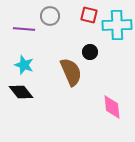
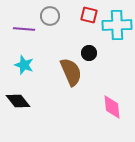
black circle: moved 1 px left, 1 px down
black diamond: moved 3 px left, 9 px down
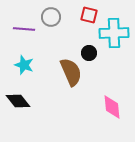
gray circle: moved 1 px right, 1 px down
cyan cross: moved 3 px left, 8 px down
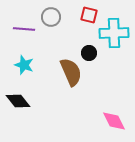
pink diamond: moved 2 px right, 14 px down; rotated 20 degrees counterclockwise
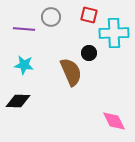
cyan star: rotated 12 degrees counterclockwise
black diamond: rotated 50 degrees counterclockwise
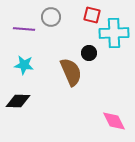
red square: moved 3 px right
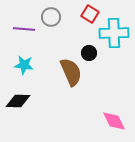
red square: moved 2 px left, 1 px up; rotated 18 degrees clockwise
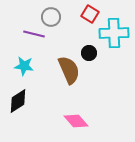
purple line: moved 10 px right, 5 px down; rotated 10 degrees clockwise
cyan star: moved 1 px down
brown semicircle: moved 2 px left, 2 px up
black diamond: rotated 35 degrees counterclockwise
pink diamond: moved 38 px left; rotated 15 degrees counterclockwise
